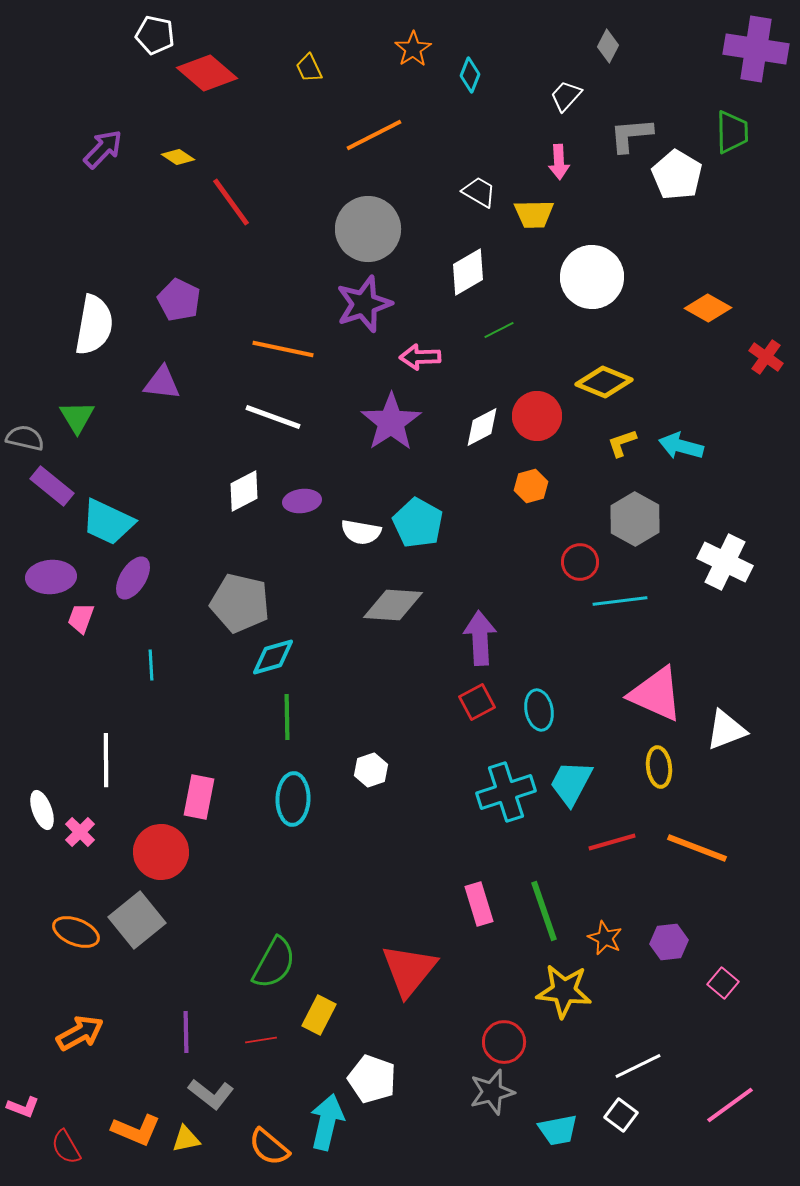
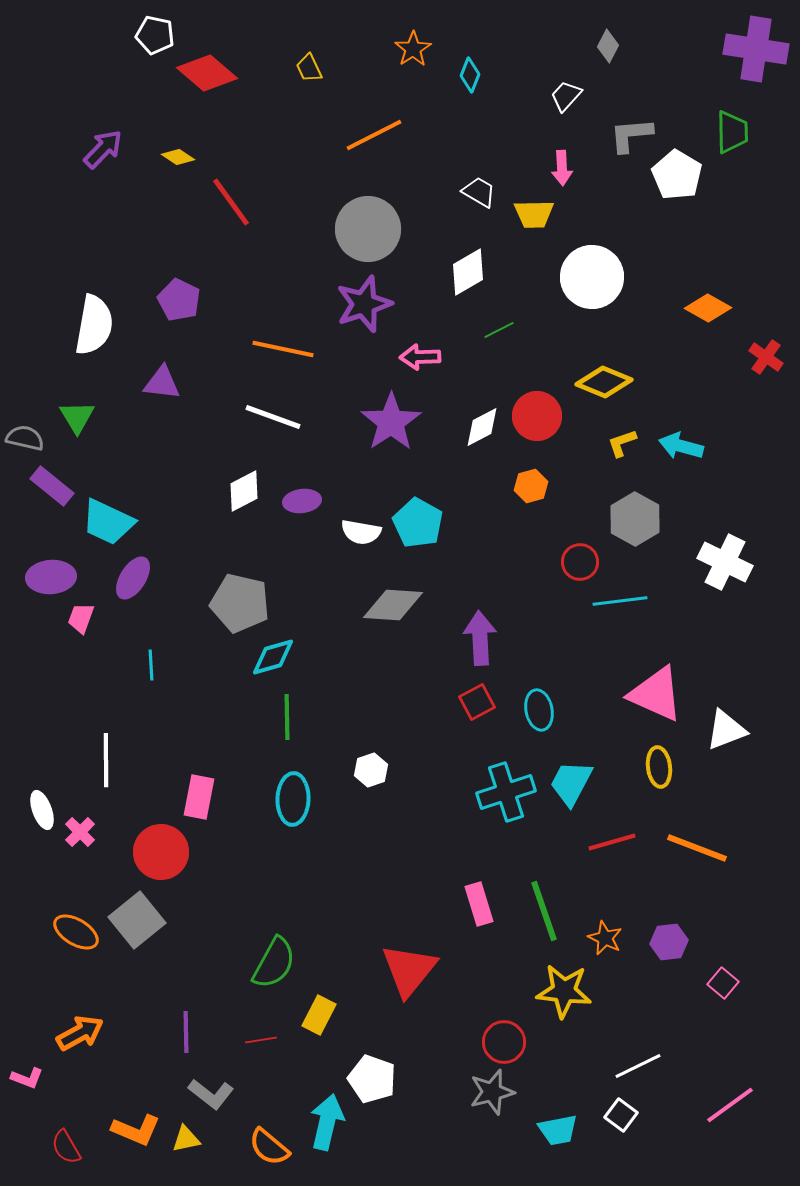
pink arrow at (559, 162): moved 3 px right, 6 px down
orange ellipse at (76, 932): rotated 9 degrees clockwise
pink L-shape at (23, 1107): moved 4 px right, 29 px up
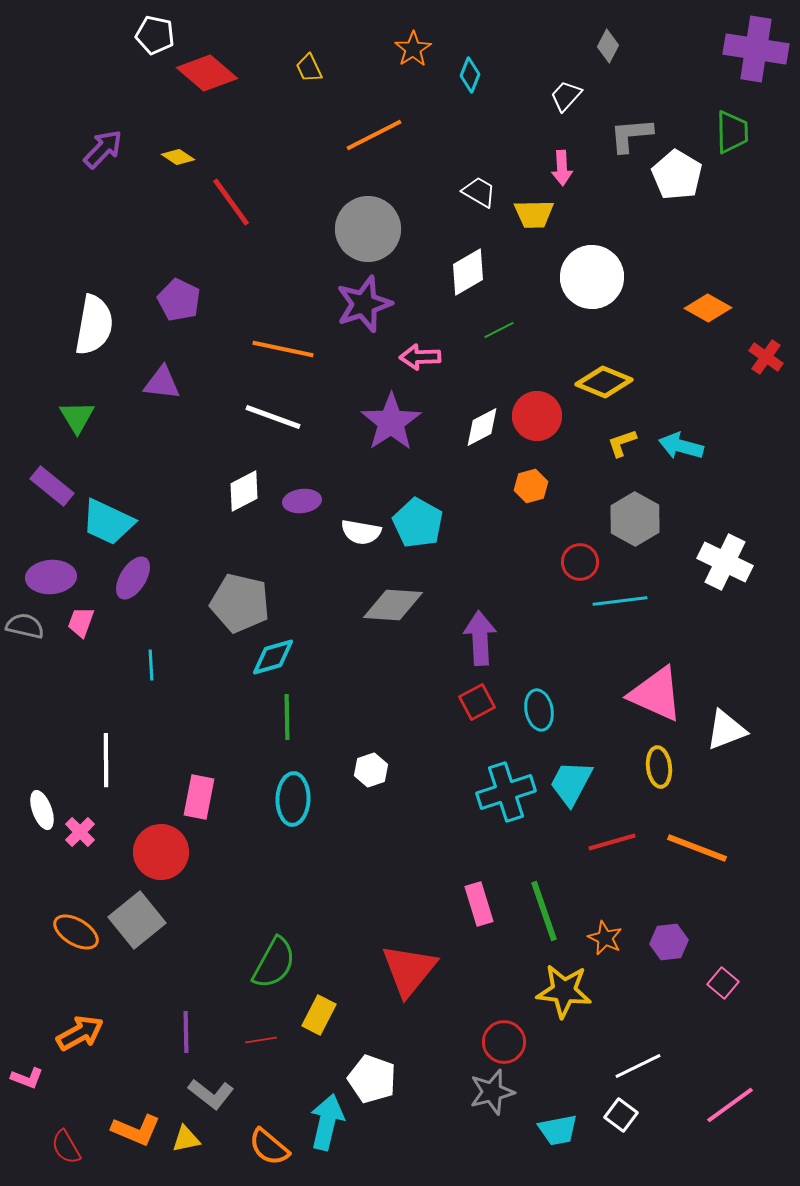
gray semicircle at (25, 438): moved 188 px down
pink trapezoid at (81, 618): moved 4 px down
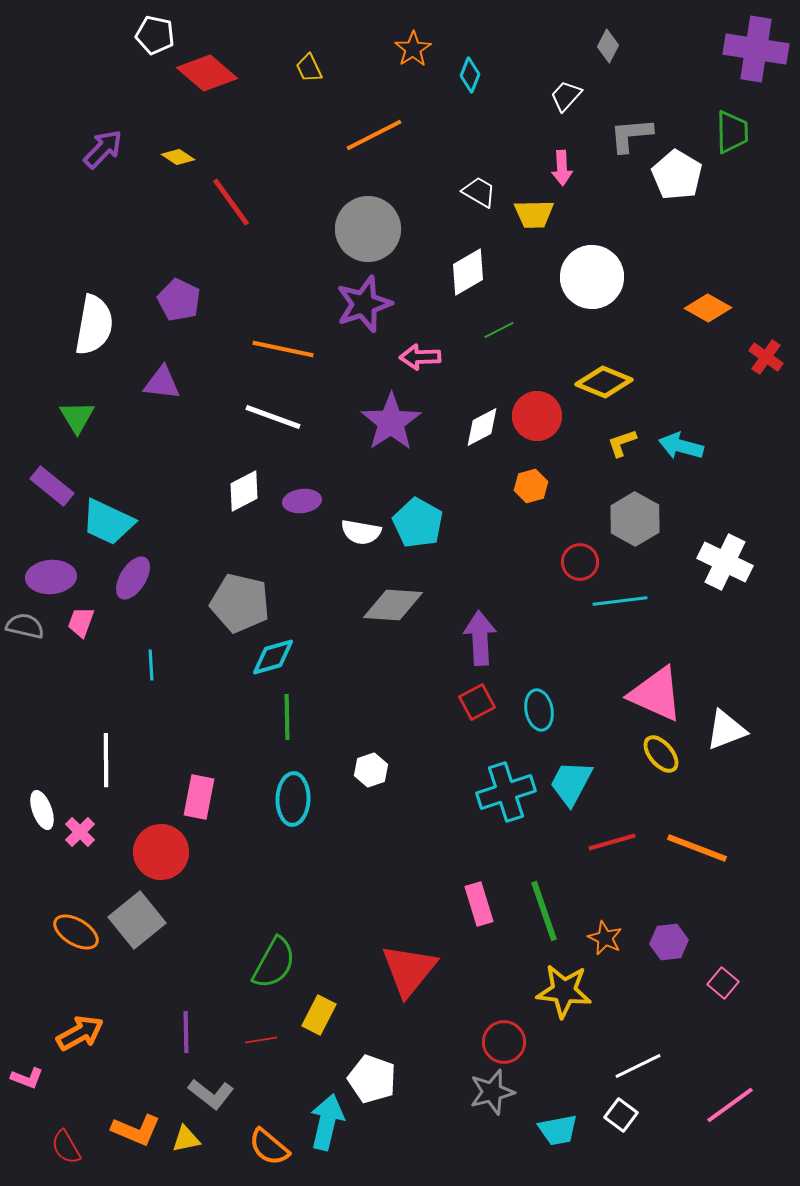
yellow ellipse at (659, 767): moved 2 px right, 13 px up; rotated 33 degrees counterclockwise
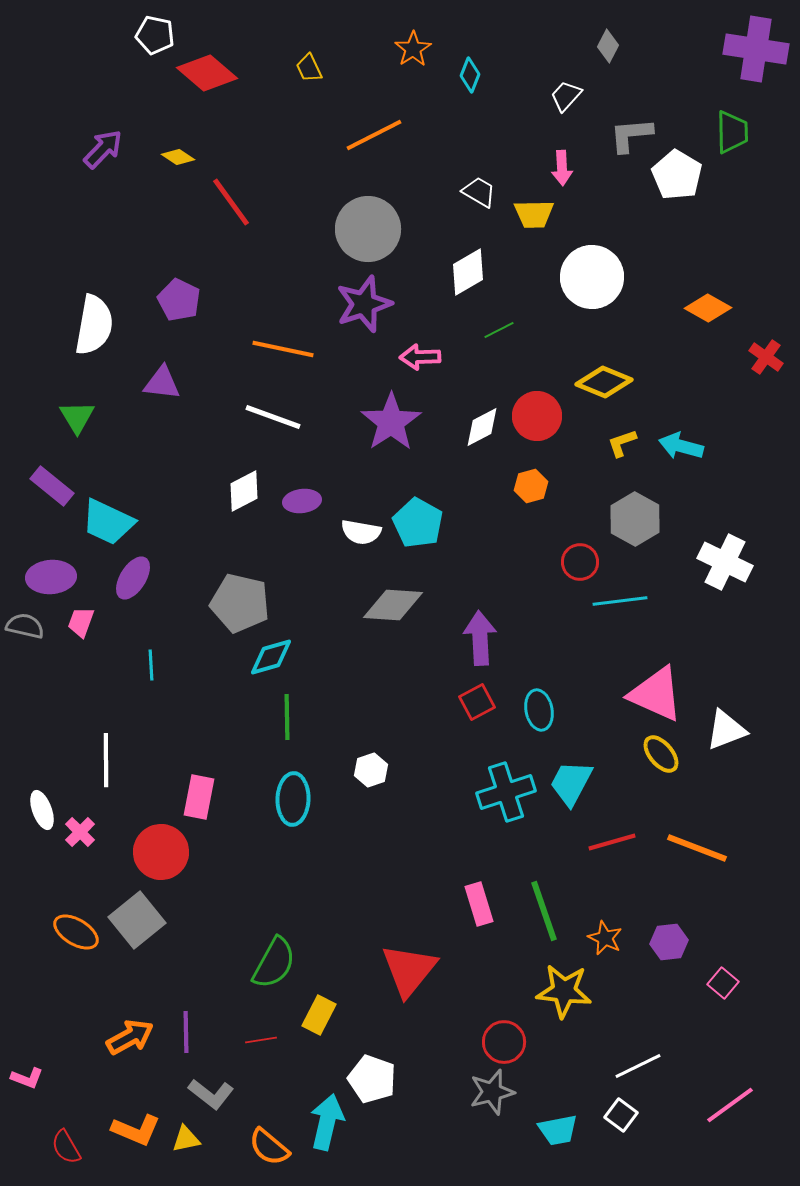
cyan diamond at (273, 657): moved 2 px left
orange arrow at (80, 1033): moved 50 px right, 4 px down
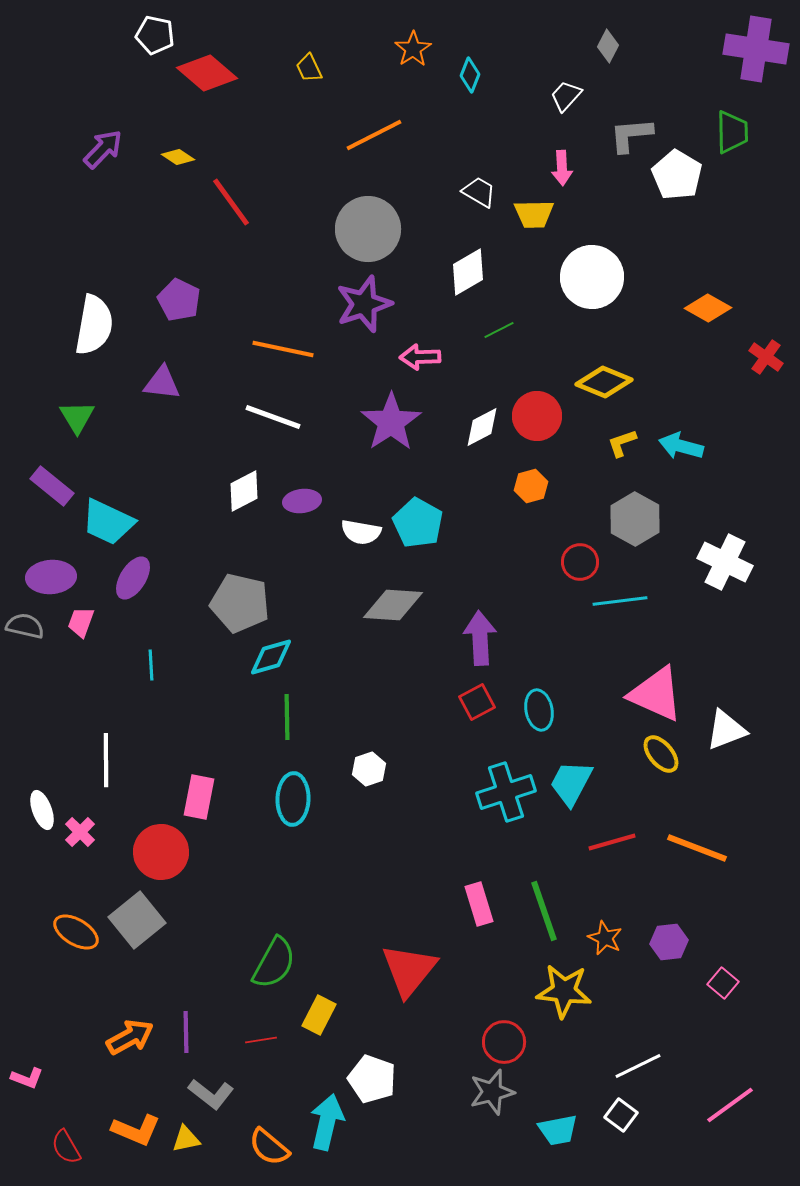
white hexagon at (371, 770): moved 2 px left, 1 px up
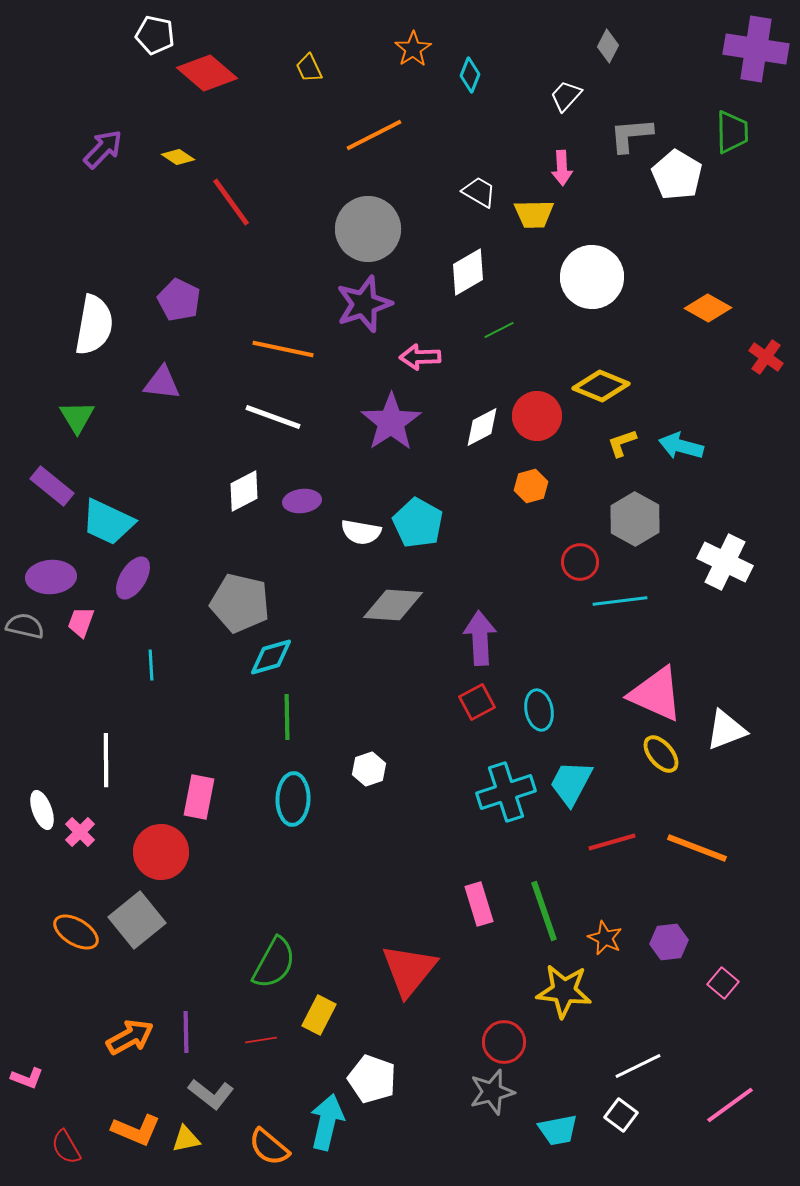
yellow diamond at (604, 382): moved 3 px left, 4 px down
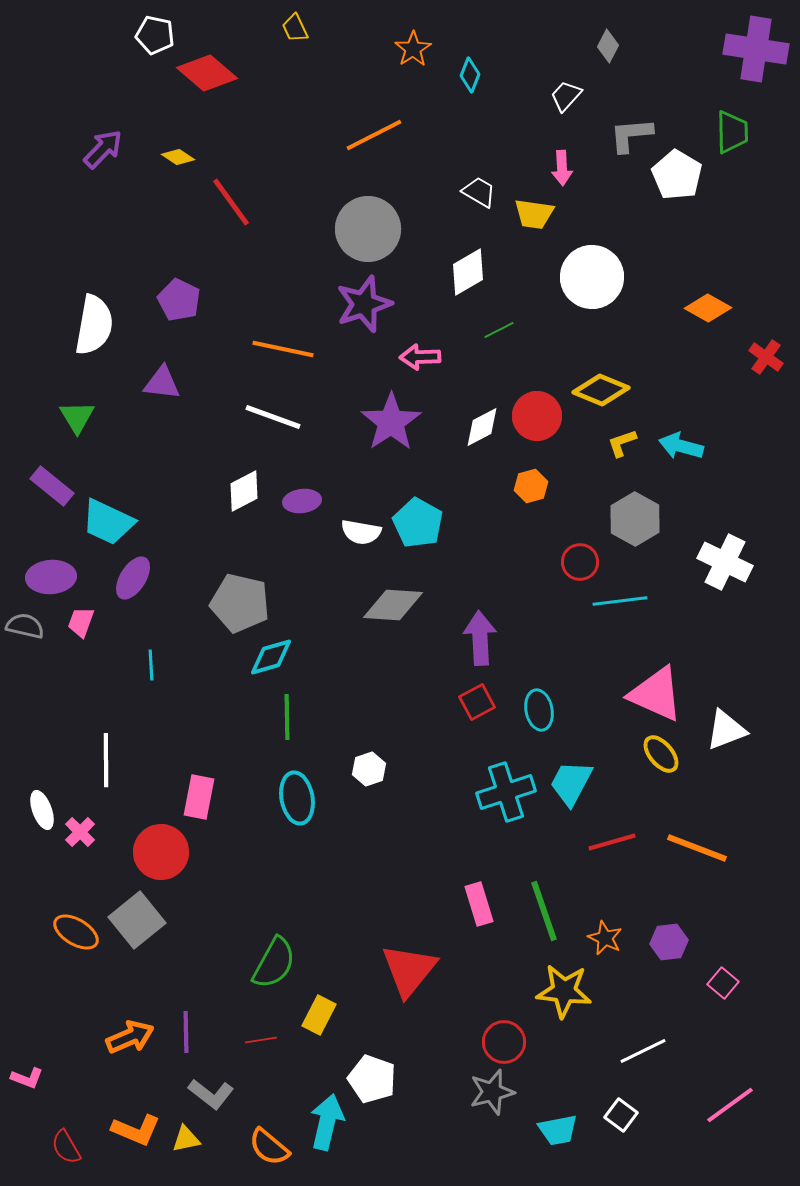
yellow trapezoid at (309, 68): moved 14 px left, 40 px up
yellow trapezoid at (534, 214): rotated 9 degrees clockwise
yellow diamond at (601, 386): moved 4 px down
cyan ellipse at (293, 799): moved 4 px right, 1 px up; rotated 12 degrees counterclockwise
orange arrow at (130, 1037): rotated 6 degrees clockwise
white line at (638, 1066): moved 5 px right, 15 px up
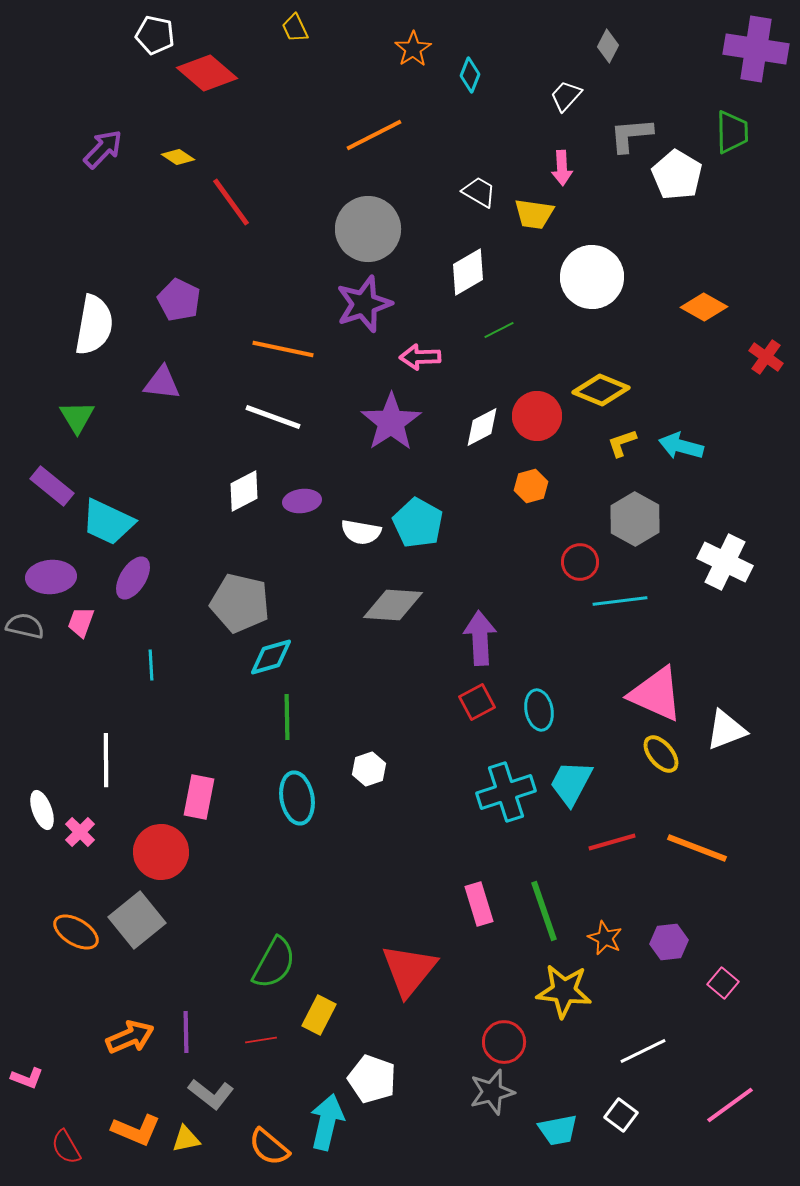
orange diamond at (708, 308): moved 4 px left, 1 px up
